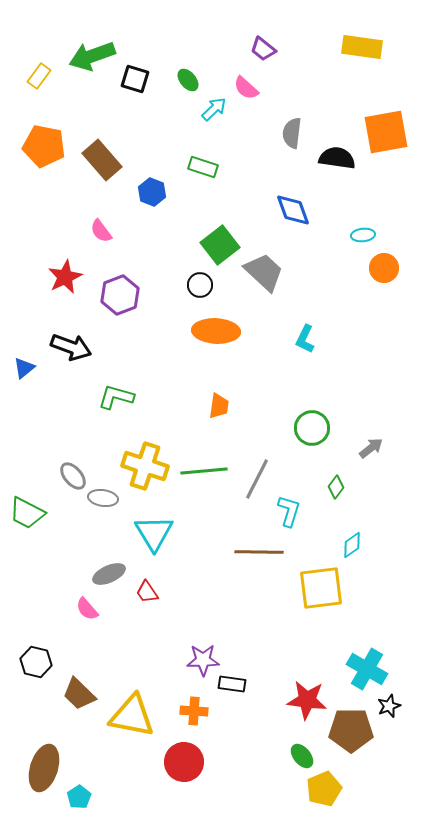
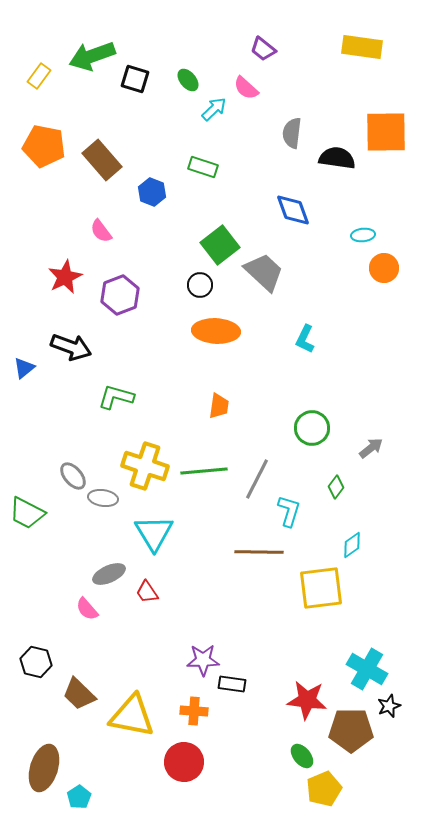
orange square at (386, 132): rotated 9 degrees clockwise
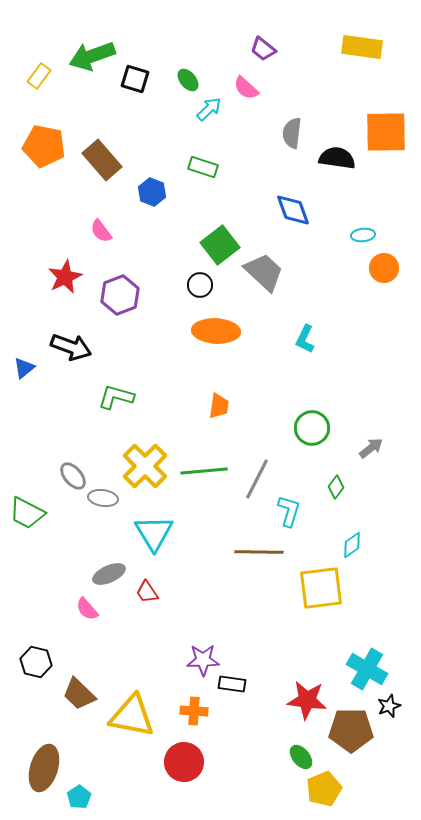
cyan arrow at (214, 109): moved 5 px left
yellow cross at (145, 466): rotated 27 degrees clockwise
green ellipse at (302, 756): moved 1 px left, 1 px down
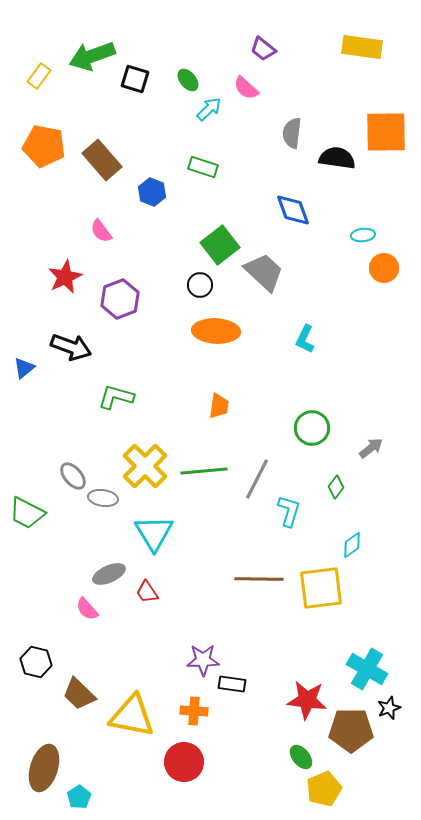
purple hexagon at (120, 295): moved 4 px down
brown line at (259, 552): moved 27 px down
black star at (389, 706): moved 2 px down
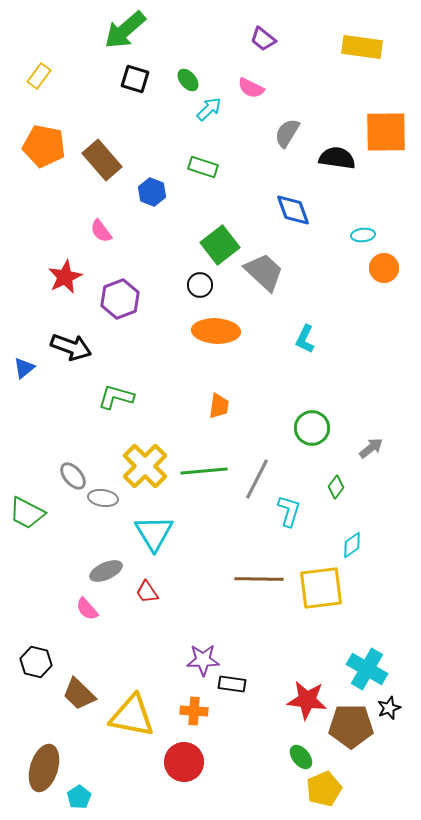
purple trapezoid at (263, 49): moved 10 px up
green arrow at (92, 56): moved 33 px right, 26 px up; rotated 21 degrees counterclockwise
pink semicircle at (246, 88): moved 5 px right; rotated 16 degrees counterclockwise
gray semicircle at (292, 133): moved 5 px left; rotated 24 degrees clockwise
gray ellipse at (109, 574): moved 3 px left, 3 px up
brown pentagon at (351, 730): moved 4 px up
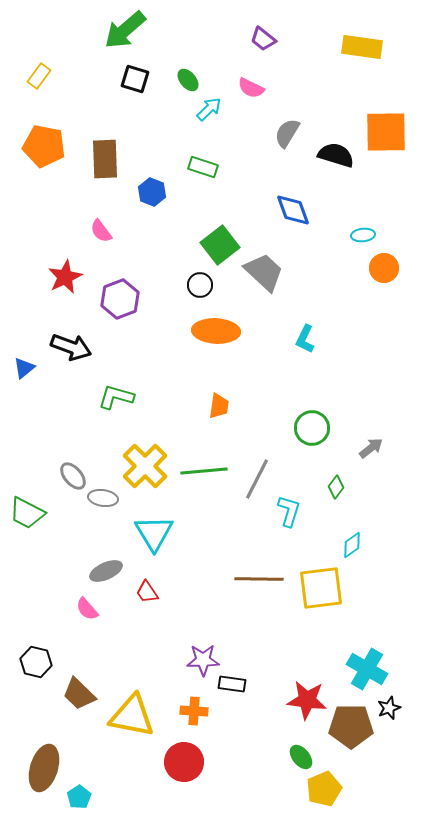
black semicircle at (337, 158): moved 1 px left, 3 px up; rotated 9 degrees clockwise
brown rectangle at (102, 160): moved 3 px right, 1 px up; rotated 39 degrees clockwise
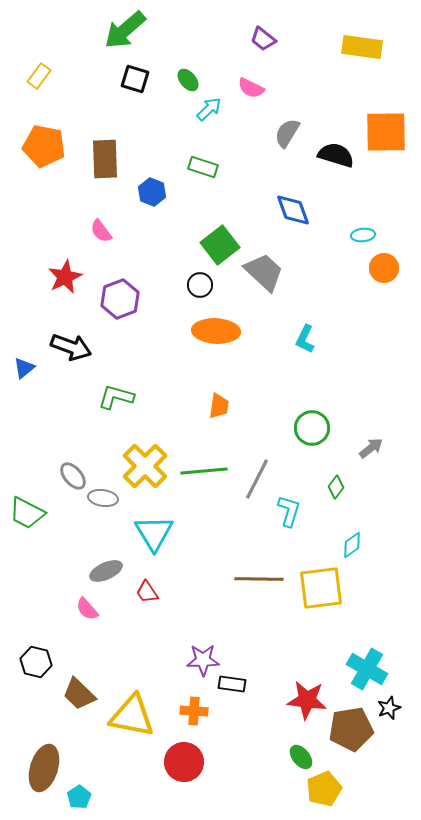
brown pentagon at (351, 726): moved 3 px down; rotated 9 degrees counterclockwise
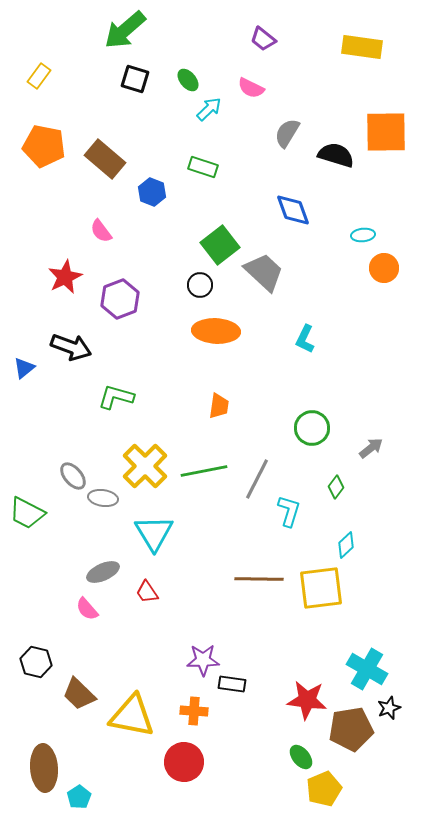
brown rectangle at (105, 159): rotated 48 degrees counterclockwise
green line at (204, 471): rotated 6 degrees counterclockwise
cyan diamond at (352, 545): moved 6 px left; rotated 8 degrees counterclockwise
gray ellipse at (106, 571): moved 3 px left, 1 px down
brown ellipse at (44, 768): rotated 21 degrees counterclockwise
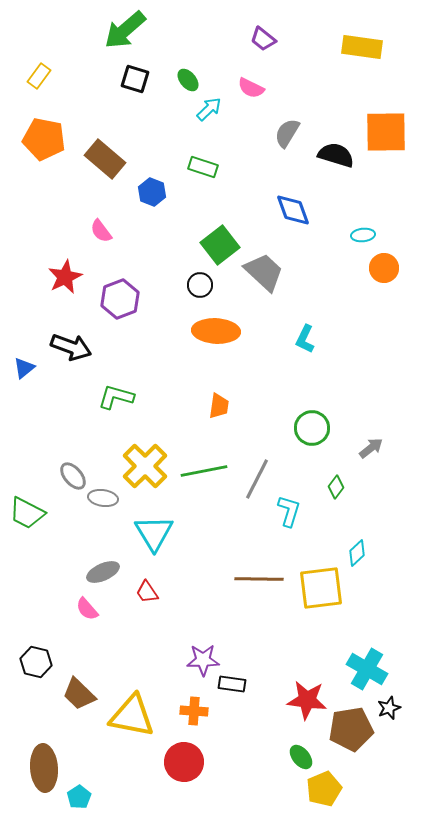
orange pentagon at (44, 146): moved 7 px up
cyan diamond at (346, 545): moved 11 px right, 8 px down
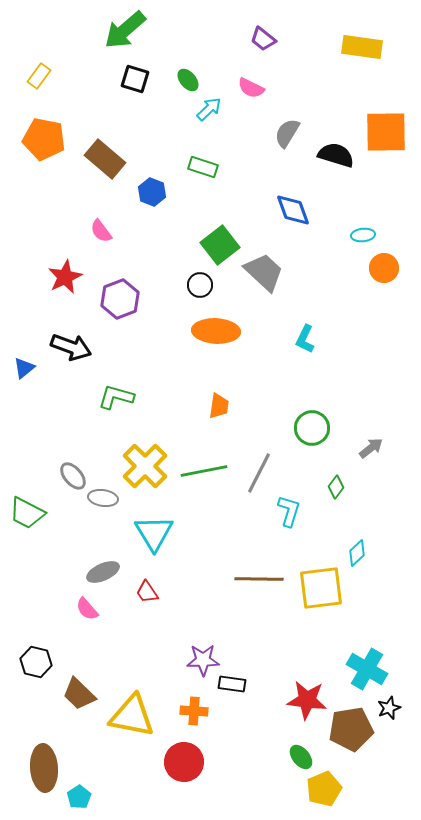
gray line at (257, 479): moved 2 px right, 6 px up
